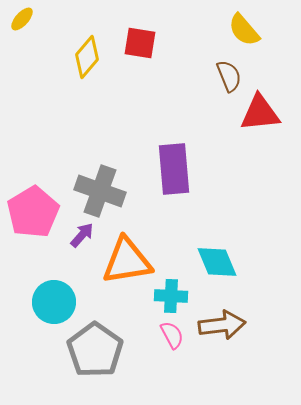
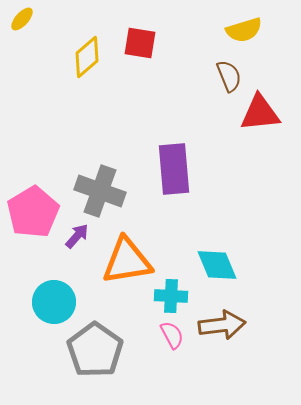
yellow semicircle: rotated 66 degrees counterclockwise
yellow diamond: rotated 9 degrees clockwise
purple arrow: moved 5 px left, 1 px down
cyan diamond: moved 3 px down
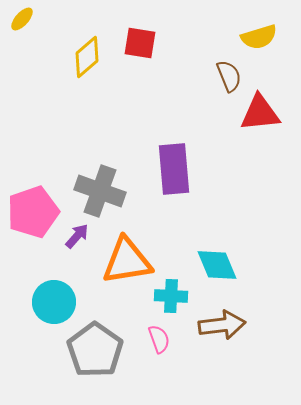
yellow semicircle: moved 15 px right, 7 px down
pink pentagon: rotated 12 degrees clockwise
pink semicircle: moved 13 px left, 4 px down; rotated 8 degrees clockwise
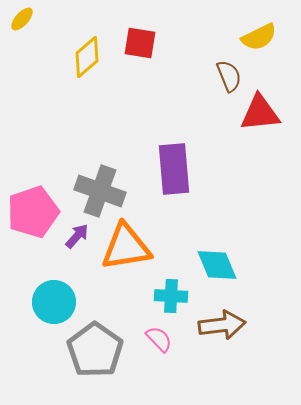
yellow semicircle: rotated 9 degrees counterclockwise
orange triangle: moved 1 px left, 14 px up
pink semicircle: rotated 24 degrees counterclockwise
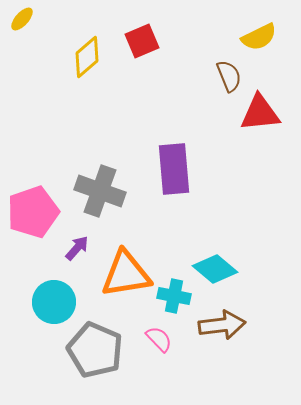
red square: moved 2 px right, 2 px up; rotated 32 degrees counterclockwise
purple arrow: moved 12 px down
orange triangle: moved 27 px down
cyan diamond: moved 2 px left, 4 px down; rotated 27 degrees counterclockwise
cyan cross: moved 3 px right; rotated 8 degrees clockwise
gray pentagon: rotated 12 degrees counterclockwise
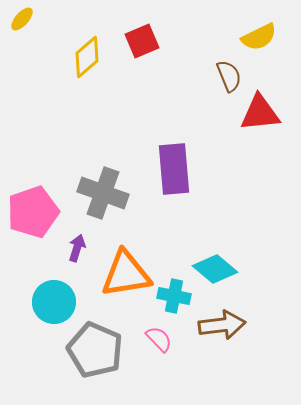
gray cross: moved 3 px right, 2 px down
purple arrow: rotated 24 degrees counterclockwise
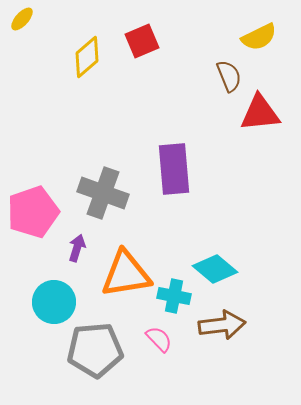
gray pentagon: rotated 28 degrees counterclockwise
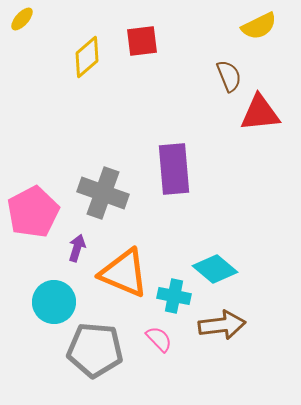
yellow semicircle: moved 11 px up
red square: rotated 16 degrees clockwise
pink pentagon: rotated 9 degrees counterclockwise
orange triangle: moved 2 px left, 1 px up; rotated 32 degrees clockwise
gray pentagon: rotated 10 degrees clockwise
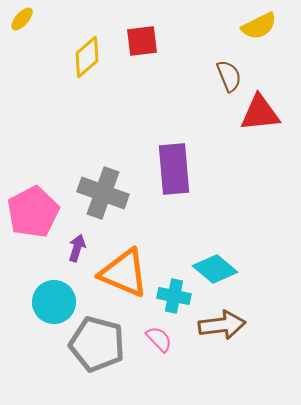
gray pentagon: moved 2 px right, 6 px up; rotated 10 degrees clockwise
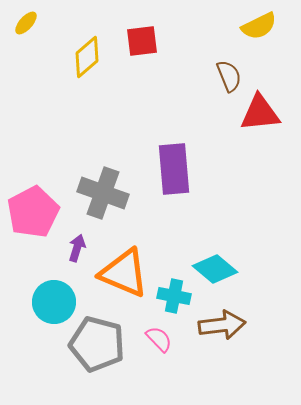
yellow ellipse: moved 4 px right, 4 px down
